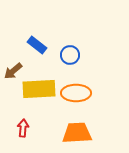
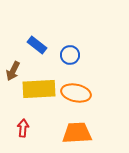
brown arrow: rotated 24 degrees counterclockwise
orange ellipse: rotated 12 degrees clockwise
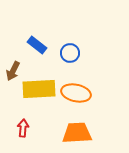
blue circle: moved 2 px up
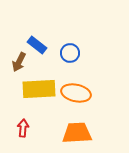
brown arrow: moved 6 px right, 9 px up
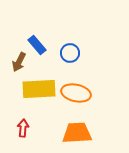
blue rectangle: rotated 12 degrees clockwise
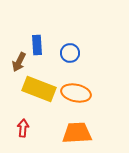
blue rectangle: rotated 36 degrees clockwise
yellow rectangle: rotated 24 degrees clockwise
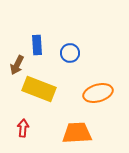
brown arrow: moved 2 px left, 3 px down
orange ellipse: moved 22 px right; rotated 28 degrees counterclockwise
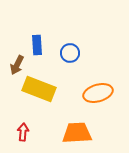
red arrow: moved 4 px down
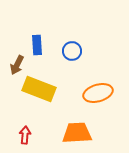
blue circle: moved 2 px right, 2 px up
red arrow: moved 2 px right, 3 px down
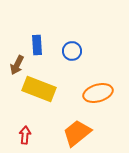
orange trapezoid: rotated 36 degrees counterclockwise
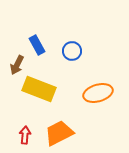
blue rectangle: rotated 24 degrees counterclockwise
orange trapezoid: moved 18 px left; rotated 12 degrees clockwise
